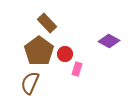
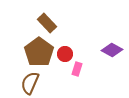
purple diamond: moved 3 px right, 9 px down
brown pentagon: moved 1 px down
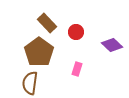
purple diamond: moved 5 px up; rotated 15 degrees clockwise
red circle: moved 11 px right, 22 px up
brown semicircle: rotated 15 degrees counterclockwise
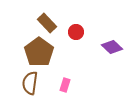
purple diamond: moved 2 px down
pink rectangle: moved 12 px left, 16 px down
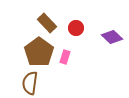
red circle: moved 4 px up
purple diamond: moved 10 px up
pink rectangle: moved 28 px up
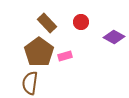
red circle: moved 5 px right, 6 px up
purple diamond: moved 2 px right; rotated 15 degrees counterclockwise
pink rectangle: moved 1 px up; rotated 56 degrees clockwise
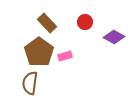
red circle: moved 4 px right
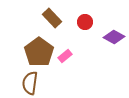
brown rectangle: moved 5 px right, 5 px up
pink rectangle: rotated 24 degrees counterclockwise
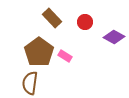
pink rectangle: rotated 72 degrees clockwise
